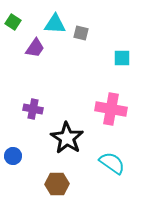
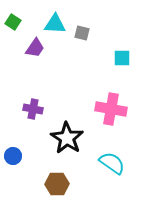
gray square: moved 1 px right
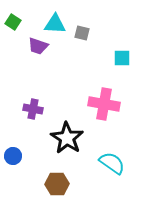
purple trapezoid: moved 3 px right, 2 px up; rotated 75 degrees clockwise
pink cross: moved 7 px left, 5 px up
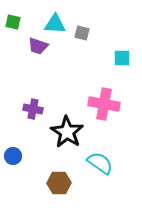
green square: rotated 21 degrees counterclockwise
black star: moved 6 px up
cyan semicircle: moved 12 px left
brown hexagon: moved 2 px right, 1 px up
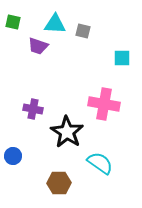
gray square: moved 1 px right, 2 px up
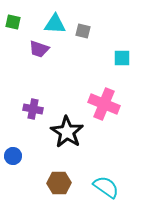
purple trapezoid: moved 1 px right, 3 px down
pink cross: rotated 12 degrees clockwise
cyan semicircle: moved 6 px right, 24 px down
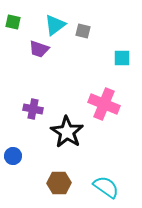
cyan triangle: moved 1 px down; rotated 40 degrees counterclockwise
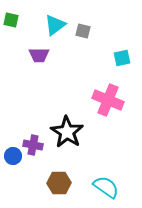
green square: moved 2 px left, 2 px up
purple trapezoid: moved 6 px down; rotated 20 degrees counterclockwise
cyan square: rotated 12 degrees counterclockwise
pink cross: moved 4 px right, 4 px up
purple cross: moved 36 px down
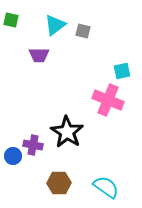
cyan square: moved 13 px down
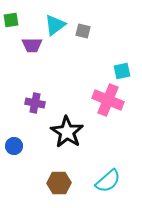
green square: rotated 21 degrees counterclockwise
purple trapezoid: moved 7 px left, 10 px up
purple cross: moved 2 px right, 42 px up
blue circle: moved 1 px right, 10 px up
cyan semicircle: moved 2 px right, 6 px up; rotated 104 degrees clockwise
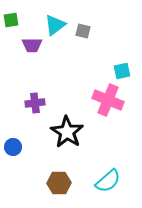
purple cross: rotated 18 degrees counterclockwise
blue circle: moved 1 px left, 1 px down
